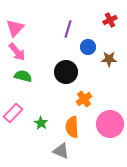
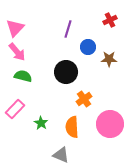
pink rectangle: moved 2 px right, 4 px up
gray triangle: moved 4 px down
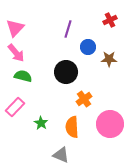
pink arrow: moved 1 px left, 1 px down
pink rectangle: moved 2 px up
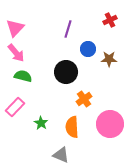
blue circle: moved 2 px down
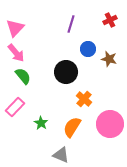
purple line: moved 3 px right, 5 px up
brown star: rotated 14 degrees clockwise
green semicircle: rotated 36 degrees clockwise
orange cross: rotated 14 degrees counterclockwise
orange semicircle: rotated 35 degrees clockwise
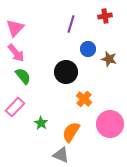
red cross: moved 5 px left, 4 px up; rotated 16 degrees clockwise
orange semicircle: moved 1 px left, 5 px down
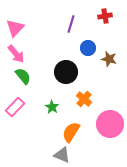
blue circle: moved 1 px up
pink arrow: moved 1 px down
green star: moved 11 px right, 16 px up
gray triangle: moved 1 px right
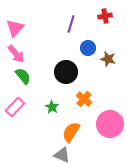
brown star: moved 1 px left
